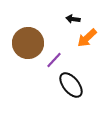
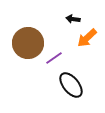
purple line: moved 2 px up; rotated 12 degrees clockwise
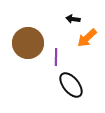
purple line: moved 2 px right, 1 px up; rotated 54 degrees counterclockwise
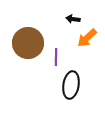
black ellipse: rotated 48 degrees clockwise
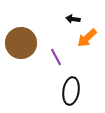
brown circle: moved 7 px left
purple line: rotated 30 degrees counterclockwise
black ellipse: moved 6 px down
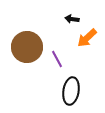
black arrow: moved 1 px left
brown circle: moved 6 px right, 4 px down
purple line: moved 1 px right, 2 px down
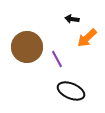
black ellipse: rotated 76 degrees counterclockwise
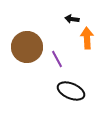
orange arrow: rotated 130 degrees clockwise
